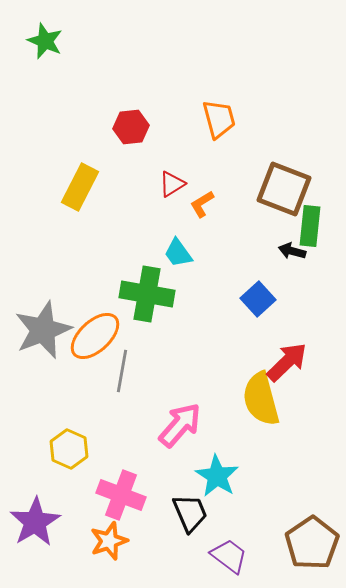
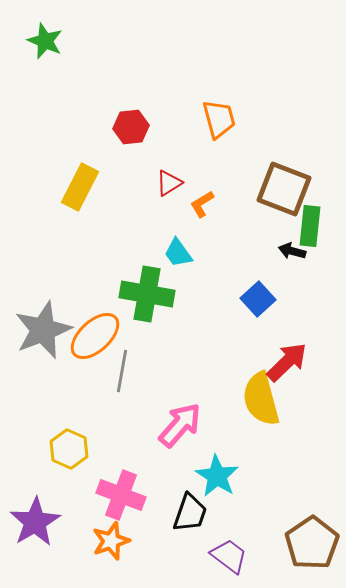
red triangle: moved 3 px left, 1 px up
black trapezoid: rotated 42 degrees clockwise
orange star: moved 2 px right
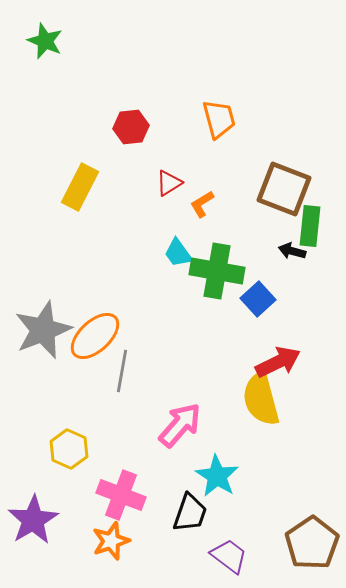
green cross: moved 70 px right, 23 px up
red arrow: moved 9 px left; rotated 18 degrees clockwise
purple star: moved 2 px left, 2 px up
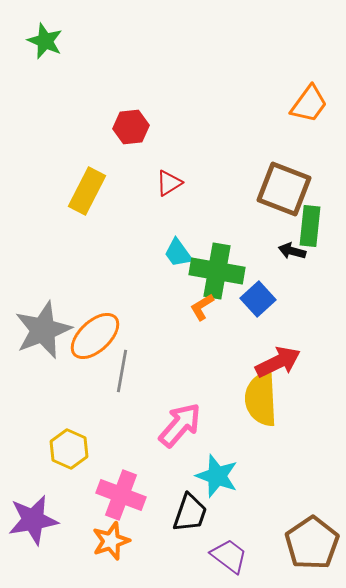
orange trapezoid: moved 90 px right, 15 px up; rotated 51 degrees clockwise
yellow rectangle: moved 7 px right, 4 px down
orange L-shape: moved 103 px down
yellow semicircle: rotated 12 degrees clockwise
cyan star: rotated 12 degrees counterclockwise
purple star: rotated 21 degrees clockwise
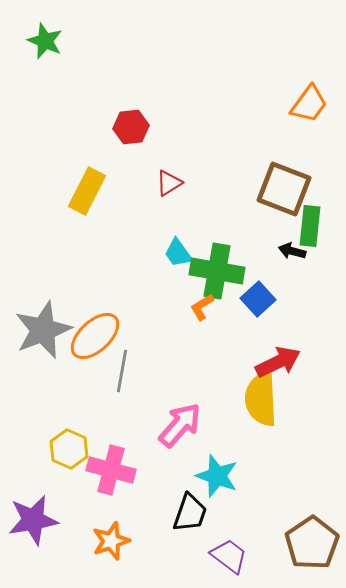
pink cross: moved 10 px left, 25 px up; rotated 6 degrees counterclockwise
